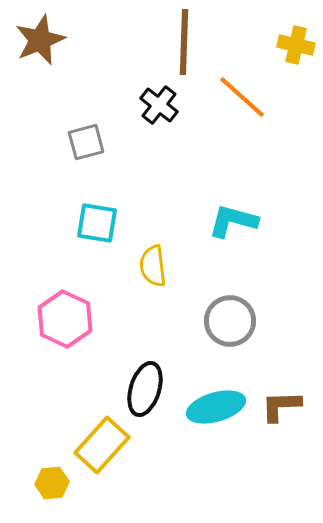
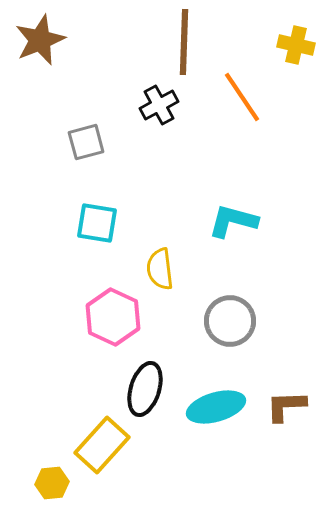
orange line: rotated 14 degrees clockwise
black cross: rotated 24 degrees clockwise
yellow semicircle: moved 7 px right, 3 px down
pink hexagon: moved 48 px right, 2 px up
brown L-shape: moved 5 px right
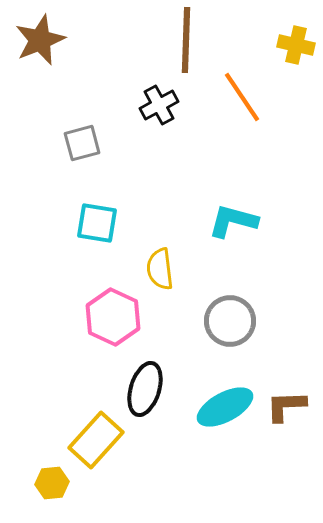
brown line: moved 2 px right, 2 px up
gray square: moved 4 px left, 1 px down
cyan ellipse: moved 9 px right; rotated 12 degrees counterclockwise
yellow rectangle: moved 6 px left, 5 px up
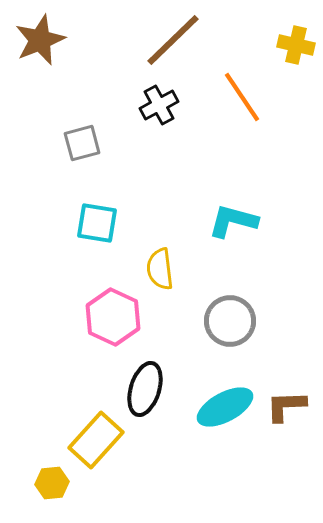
brown line: moved 13 px left; rotated 44 degrees clockwise
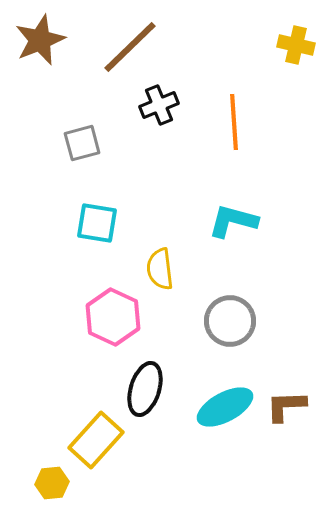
brown line: moved 43 px left, 7 px down
orange line: moved 8 px left, 25 px down; rotated 30 degrees clockwise
black cross: rotated 6 degrees clockwise
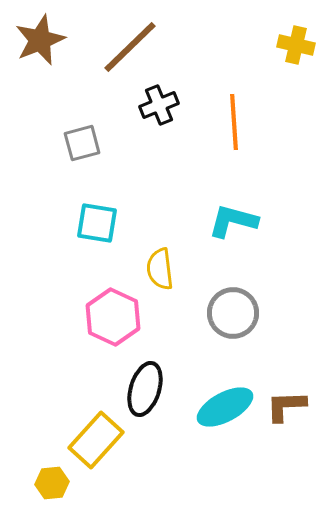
gray circle: moved 3 px right, 8 px up
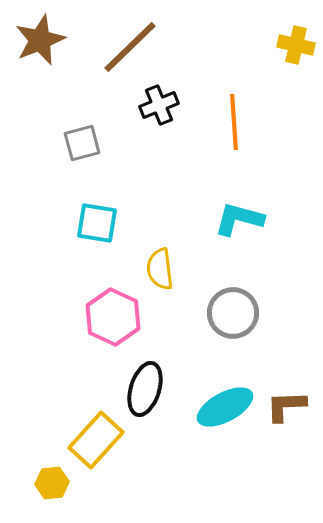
cyan L-shape: moved 6 px right, 2 px up
